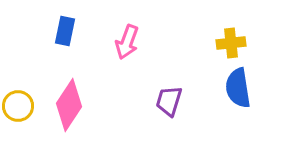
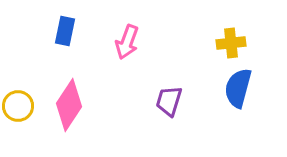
blue semicircle: rotated 24 degrees clockwise
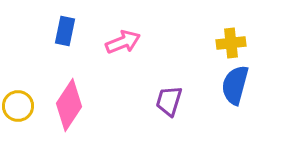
pink arrow: moved 4 px left; rotated 132 degrees counterclockwise
blue semicircle: moved 3 px left, 3 px up
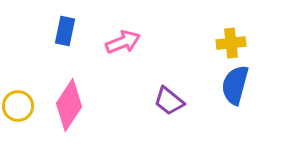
purple trapezoid: rotated 68 degrees counterclockwise
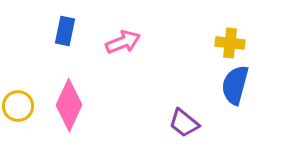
yellow cross: moved 1 px left; rotated 12 degrees clockwise
purple trapezoid: moved 15 px right, 22 px down
pink diamond: rotated 9 degrees counterclockwise
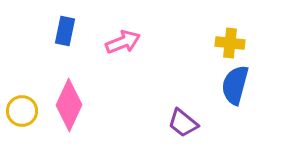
yellow circle: moved 4 px right, 5 px down
purple trapezoid: moved 1 px left
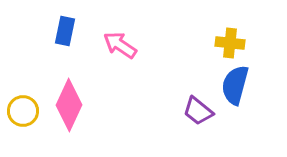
pink arrow: moved 3 px left, 3 px down; rotated 124 degrees counterclockwise
yellow circle: moved 1 px right
purple trapezoid: moved 15 px right, 12 px up
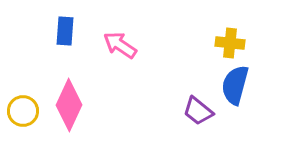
blue rectangle: rotated 8 degrees counterclockwise
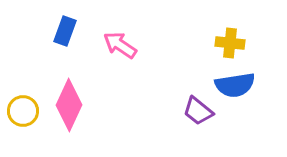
blue rectangle: rotated 16 degrees clockwise
blue semicircle: rotated 114 degrees counterclockwise
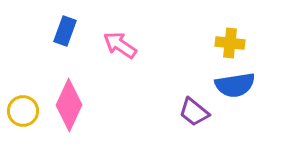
purple trapezoid: moved 4 px left, 1 px down
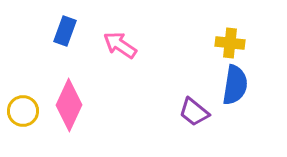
blue semicircle: rotated 72 degrees counterclockwise
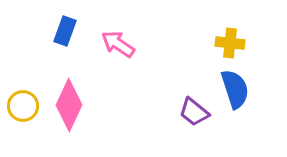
pink arrow: moved 2 px left, 1 px up
blue semicircle: moved 4 px down; rotated 27 degrees counterclockwise
yellow circle: moved 5 px up
